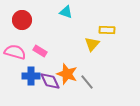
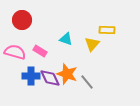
cyan triangle: moved 27 px down
purple diamond: moved 3 px up
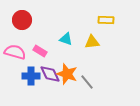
yellow rectangle: moved 1 px left, 10 px up
yellow triangle: moved 2 px up; rotated 42 degrees clockwise
purple diamond: moved 4 px up
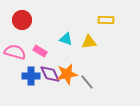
yellow triangle: moved 3 px left
orange star: rotated 30 degrees counterclockwise
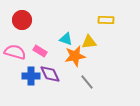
orange star: moved 8 px right, 18 px up
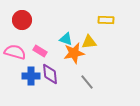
orange star: moved 1 px left, 3 px up
purple diamond: rotated 20 degrees clockwise
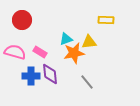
cyan triangle: rotated 40 degrees counterclockwise
pink rectangle: moved 1 px down
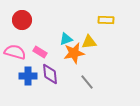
blue cross: moved 3 px left
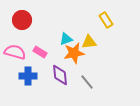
yellow rectangle: rotated 56 degrees clockwise
purple diamond: moved 10 px right, 1 px down
